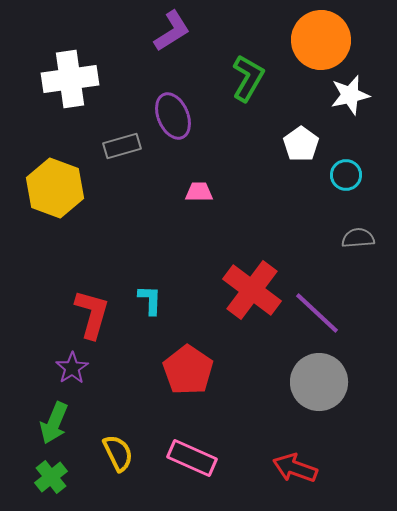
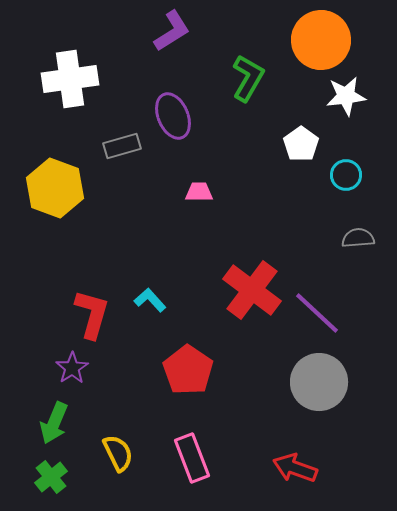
white star: moved 4 px left, 1 px down; rotated 6 degrees clockwise
cyan L-shape: rotated 44 degrees counterclockwise
pink rectangle: rotated 45 degrees clockwise
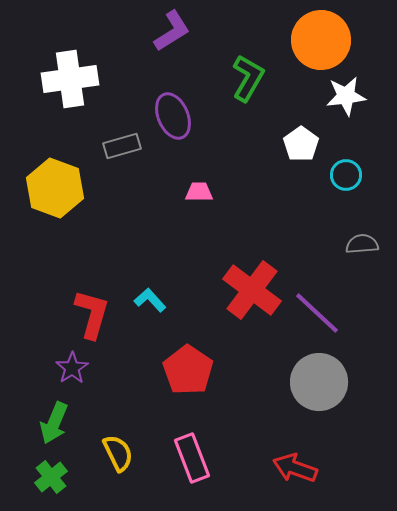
gray semicircle: moved 4 px right, 6 px down
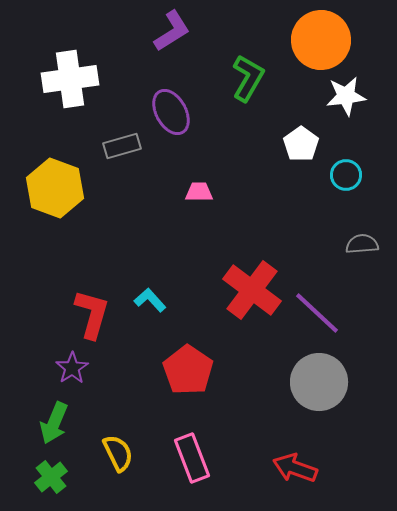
purple ellipse: moved 2 px left, 4 px up; rotated 6 degrees counterclockwise
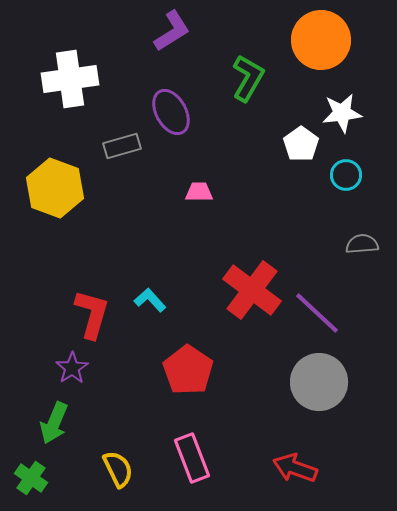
white star: moved 4 px left, 17 px down
yellow semicircle: moved 16 px down
green cross: moved 20 px left, 1 px down; rotated 16 degrees counterclockwise
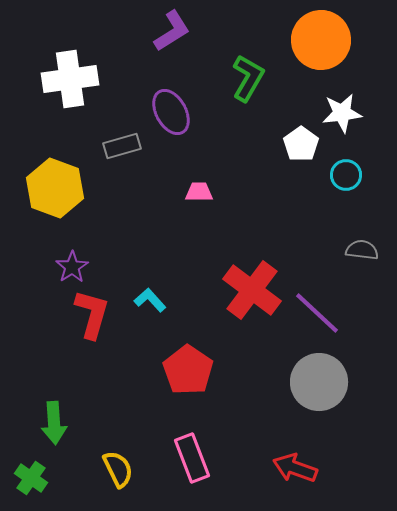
gray semicircle: moved 6 px down; rotated 12 degrees clockwise
purple star: moved 101 px up
green arrow: rotated 27 degrees counterclockwise
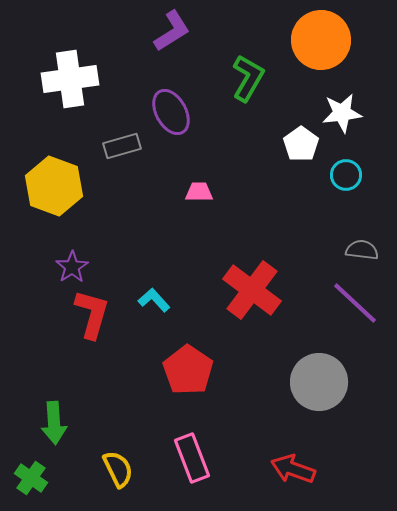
yellow hexagon: moved 1 px left, 2 px up
cyan L-shape: moved 4 px right
purple line: moved 38 px right, 10 px up
red arrow: moved 2 px left, 1 px down
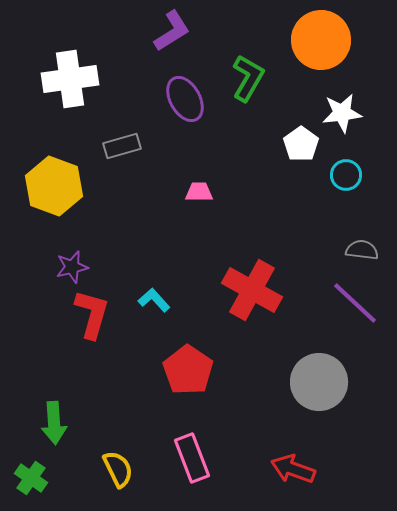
purple ellipse: moved 14 px right, 13 px up
purple star: rotated 20 degrees clockwise
red cross: rotated 8 degrees counterclockwise
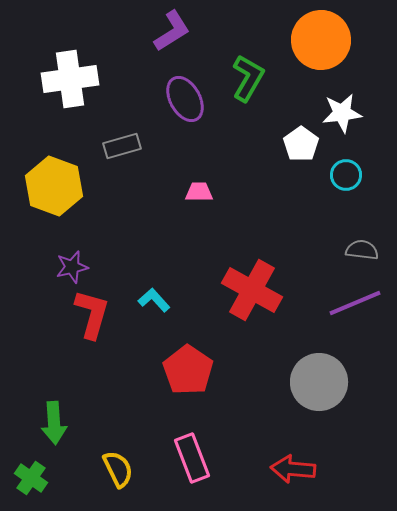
purple line: rotated 66 degrees counterclockwise
red arrow: rotated 15 degrees counterclockwise
